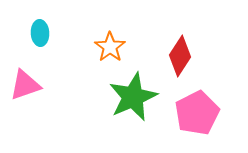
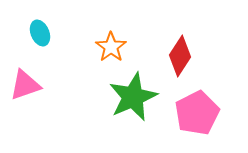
cyan ellipse: rotated 20 degrees counterclockwise
orange star: moved 1 px right
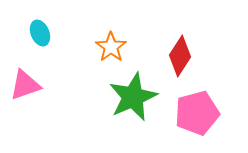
pink pentagon: rotated 12 degrees clockwise
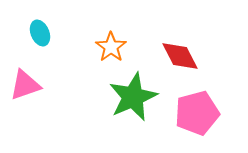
red diamond: rotated 60 degrees counterclockwise
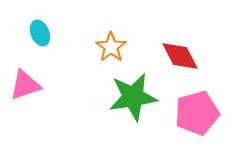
green star: rotated 15 degrees clockwise
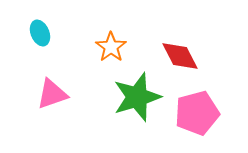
pink triangle: moved 27 px right, 9 px down
green star: moved 4 px right; rotated 9 degrees counterclockwise
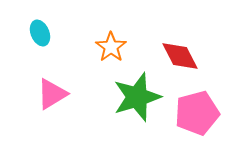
pink triangle: rotated 12 degrees counterclockwise
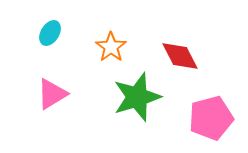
cyan ellipse: moved 10 px right; rotated 55 degrees clockwise
pink pentagon: moved 14 px right, 5 px down
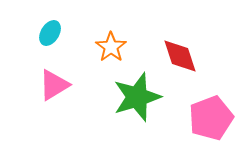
red diamond: rotated 9 degrees clockwise
pink triangle: moved 2 px right, 9 px up
pink pentagon: rotated 6 degrees counterclockwise
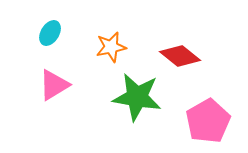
orange star: rotated 24 degrees clockwise
red diamond: rotated 33 degrees counterclockwise
green star: rotated 27 degrees clockwise
pink pentagon: moved 3 px left, 3 px down; rotated 9 degrees counterclockwise
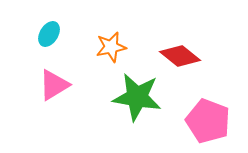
cyan ellipse: moved 1 px left, 1 px down
pink pentagon: rotated 21 degrees counterclockwise
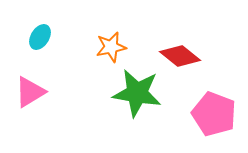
cyan ellipse: moved 9 px left, 3 px down
pink triangle: moved 24 px left, 7 px down
green star: moved 4 px up
pink pentagon: moved 6 px right, 7 px up
